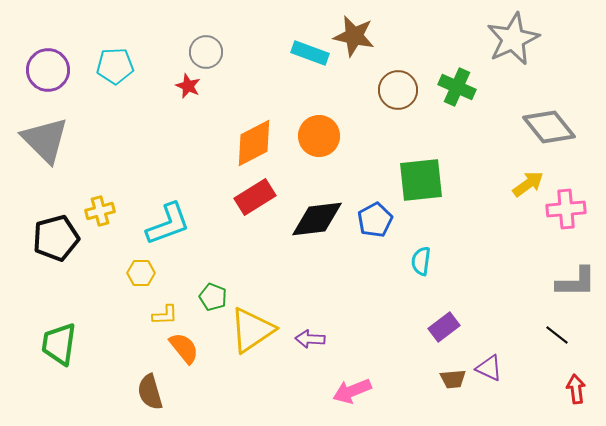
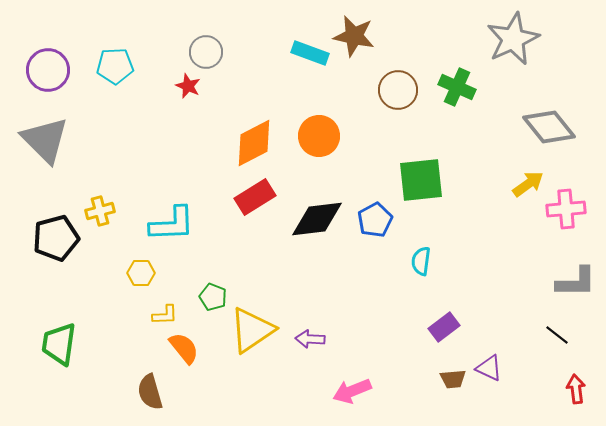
cyan L-shape: moved 4 px right; rotated 18 degrees clockwise
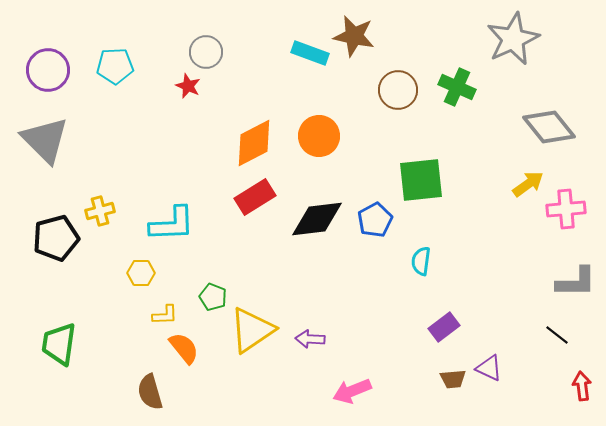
red arrow: moved 6 px right, 3 px up
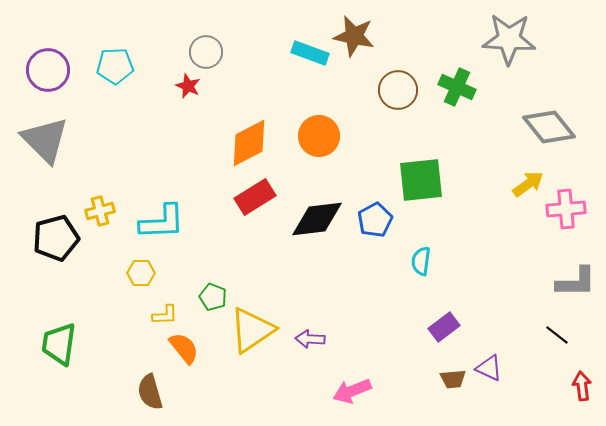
gray star: moved 4 px left; rotated 28 degrees clockwise
orange diamond: moved 5 px left
cyan L-shape: moved 10 px left, 2 px up
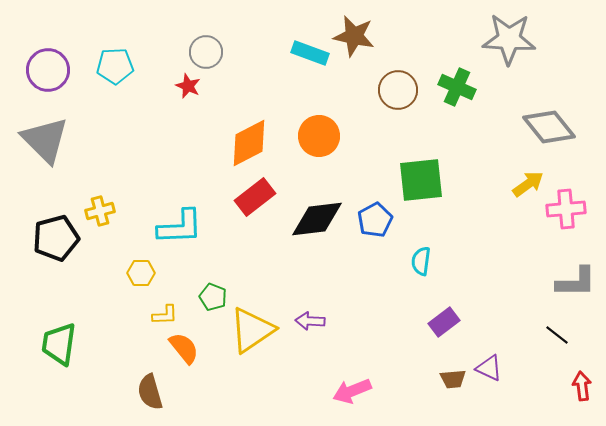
red rectangle: rotated 6 degrees counterclockwise
cyan L-shape: moved 18 px right, 5 px down
purple rectangle: moved 5 px up
purple arrow: moved 18 px up
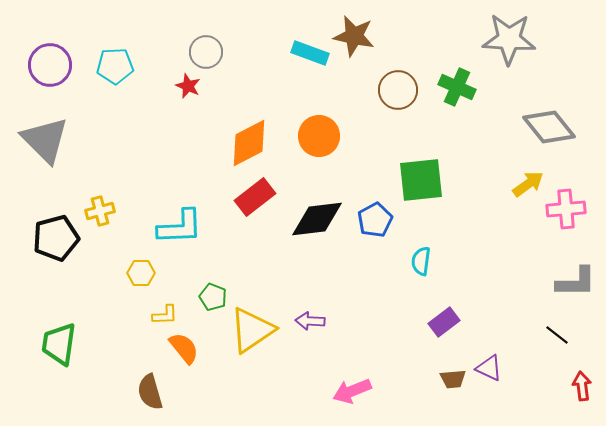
purple circle: moved 2 px right, 5 px up
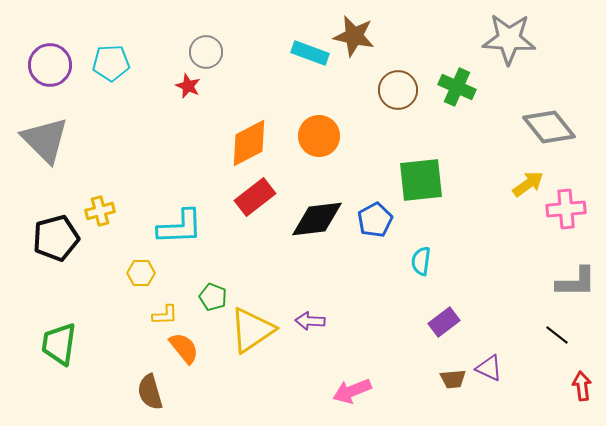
cyan pentagon: moved 4 px left, 3 px up
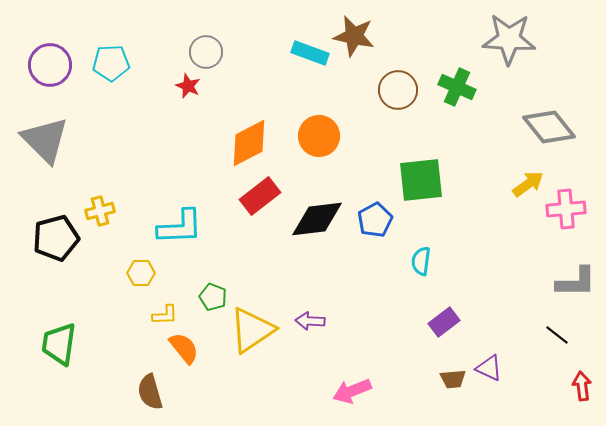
red rectangle: moved 5 px right, 1 px up
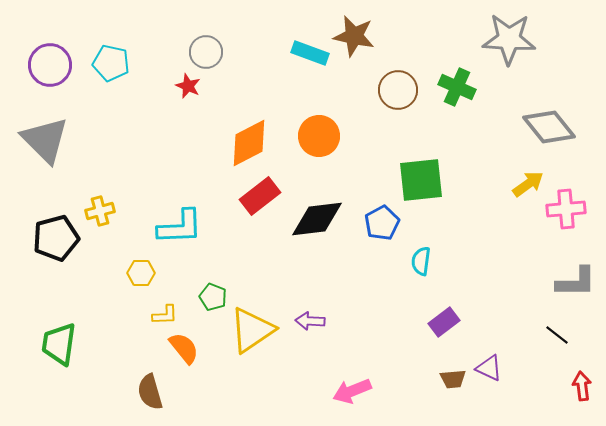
cyan pentagon: rotated 15 degrees clockwise
blue pentagon: moved 7 px right, 3 px down
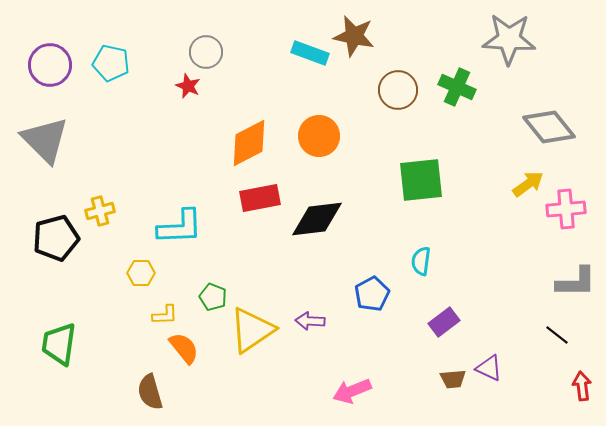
red rectangle: moved 2 px down; rotated 27 degrees clockwise
blue pentagon: moved 10 px left, 71 px down
